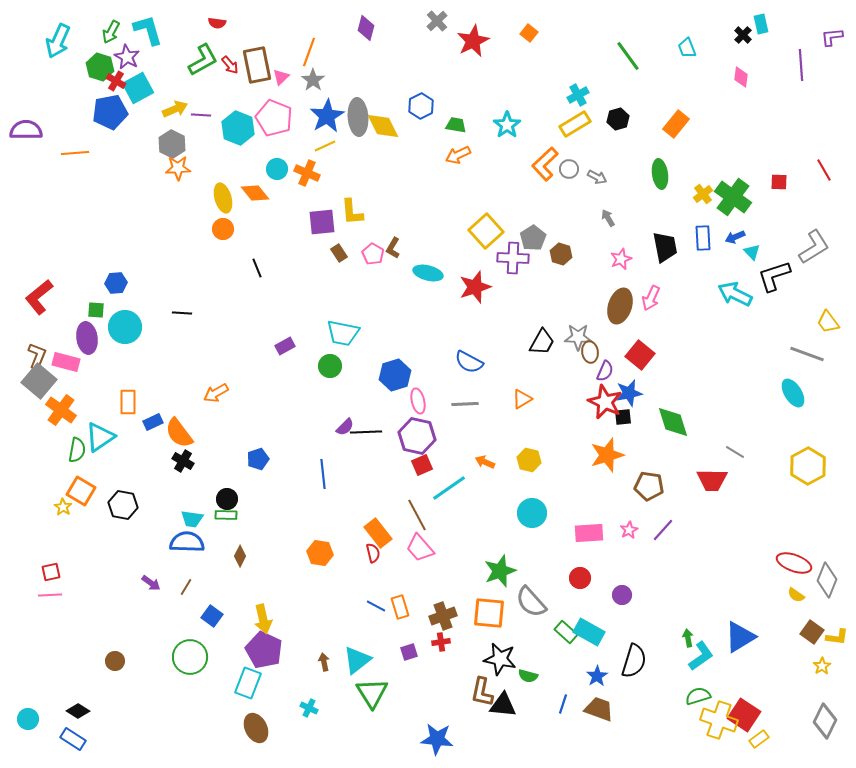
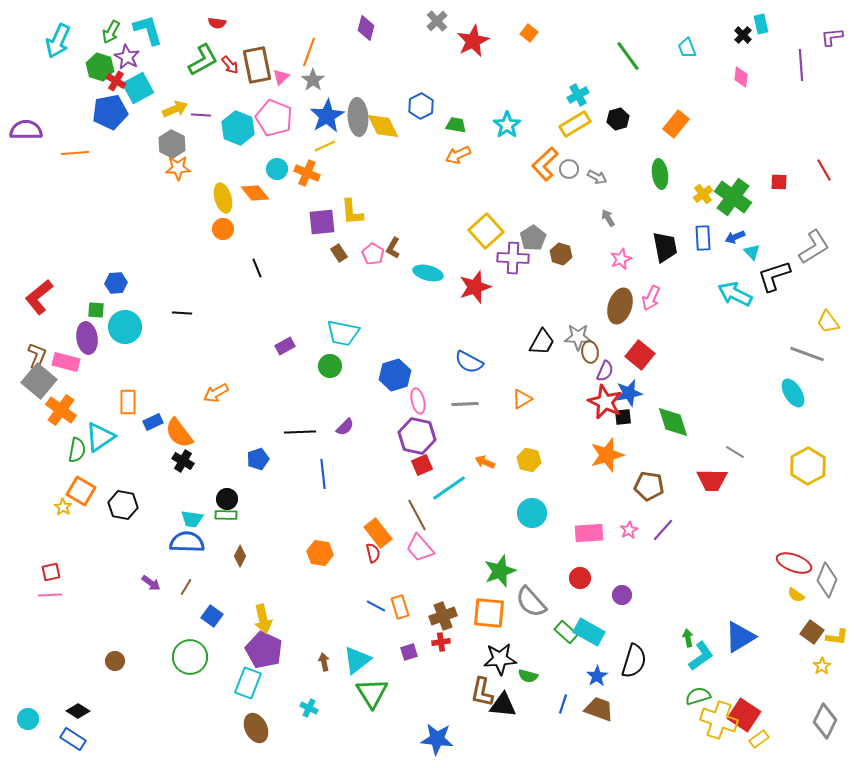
black line at (366, 432): moved 66 px left
black star at (500, 659): rotated 16 degrees counterclockwise
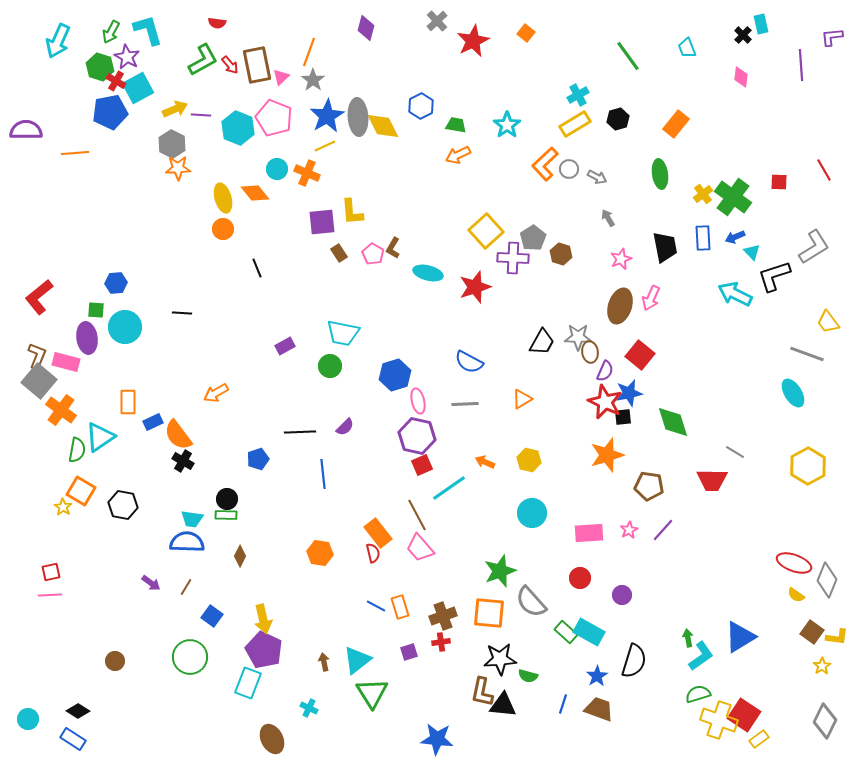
orange square at (529, 33): moved 3 px left
orange semicircle at (179, 433): moved 1 px left, 2 px down
green semicircle at (698, 696): moved 2 px up
brown ellipse at (256, 728): moved 16 px right, 11 px down
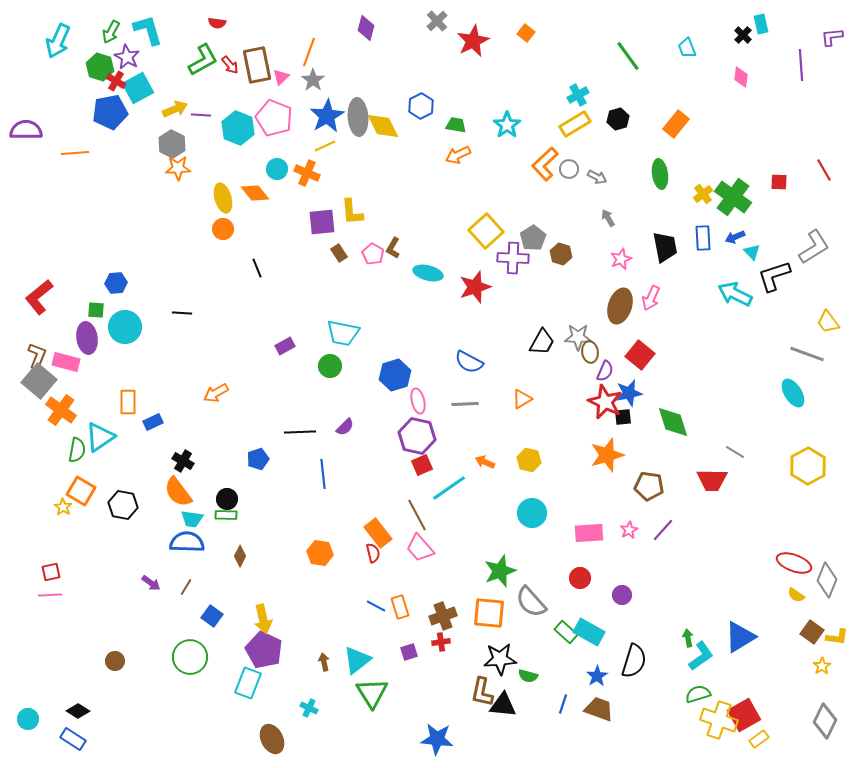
orange semicircle at (178, 435): moved 57 px down
red square at (744, 715): rotated 28 degrees clockwise
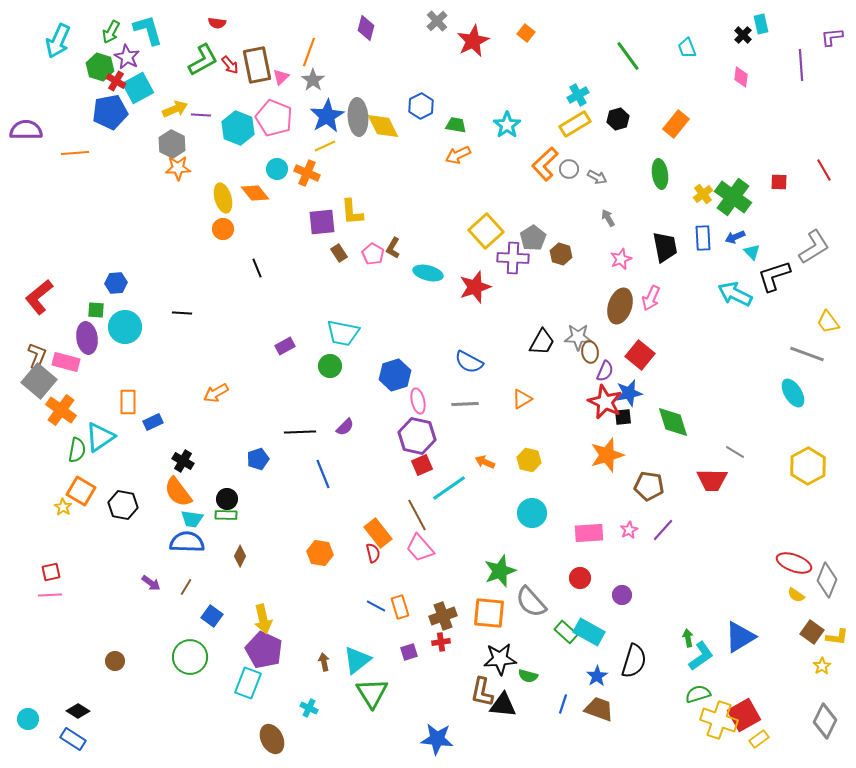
blue line at (323, 474): rotated 16 degrees counterclockwise
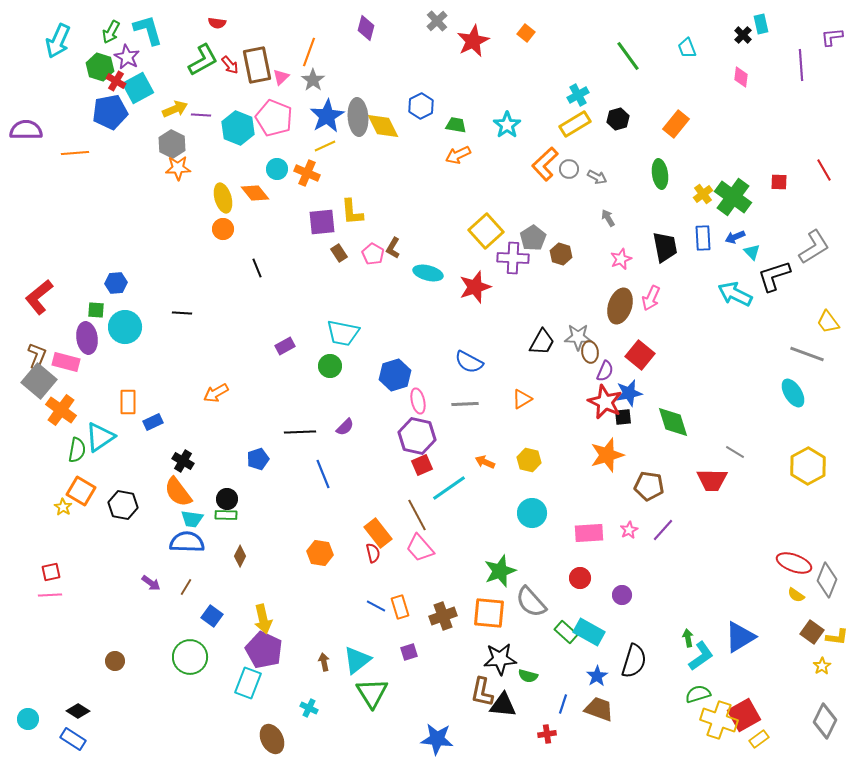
red cross at (441, 642): moved 106 px right, 92 px down
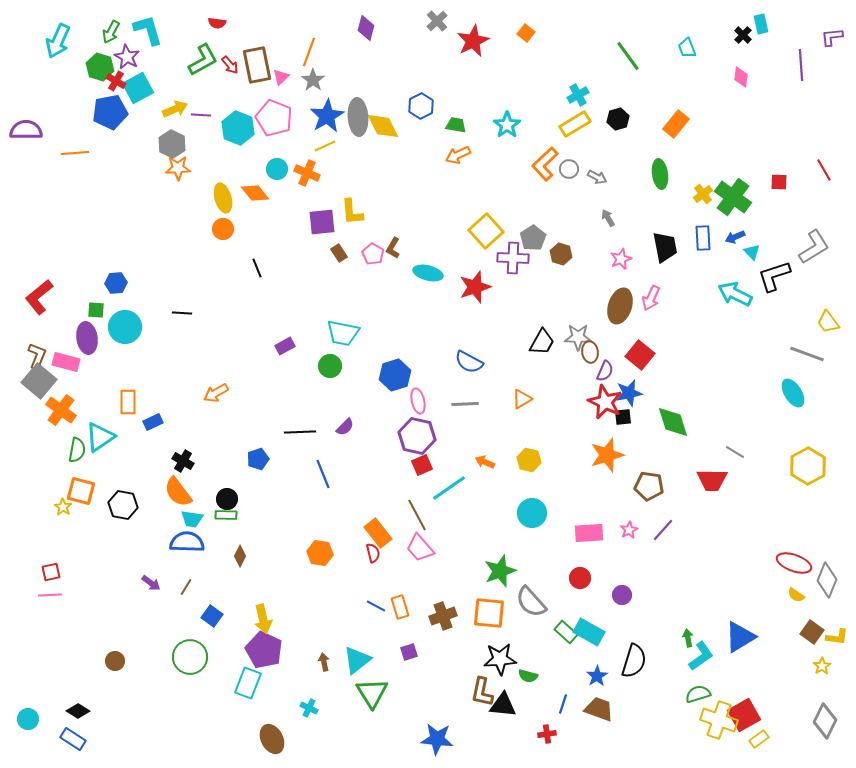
orange square at (81, 491): rotated 16 degrees counterclockwise
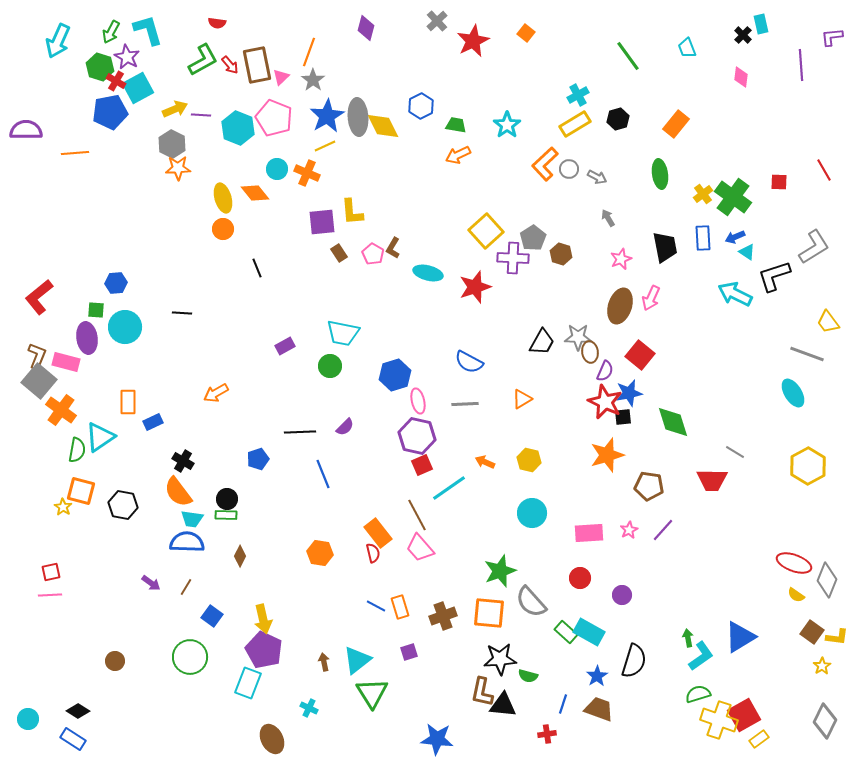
cyan triangle at (752, 252): moved 5 px left; rotated 12 degrees counterclockwise
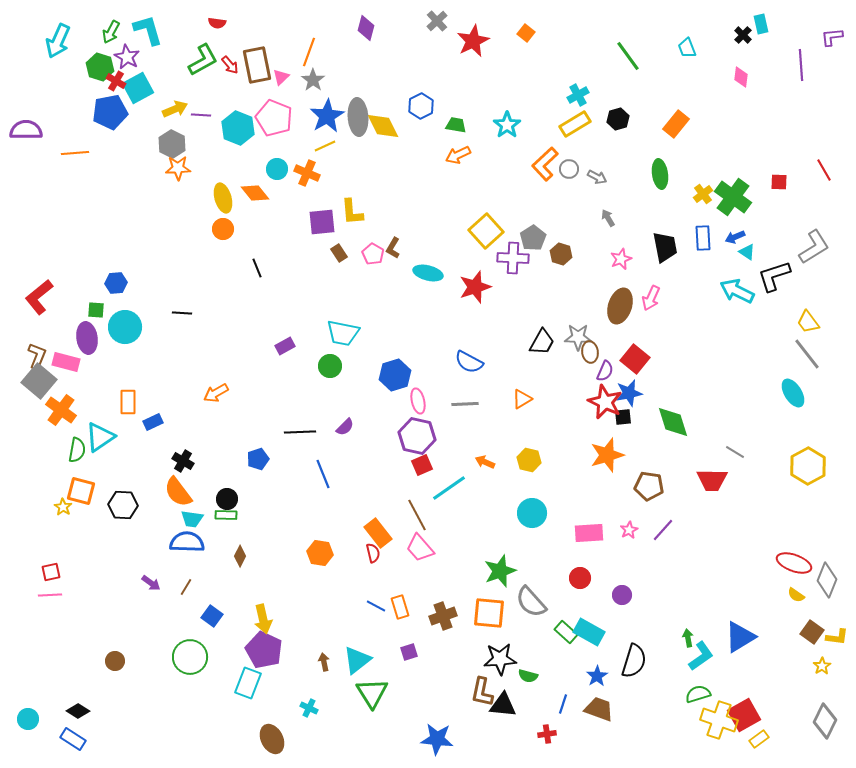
cyan arrow at (735, 294): moved 2 px right, 3 px up
yellow trapezoid at (828, 322): moved 20 px left
gray line at (807, 354): rotated 32 degrees clockwise
red square at (640, 355): moved 5 px left, 4 px down
black hexagon at (123, 505): rotated 8 degrees counterclockwise
